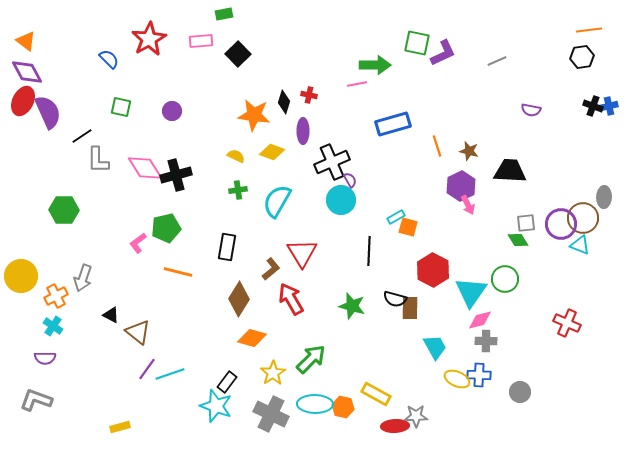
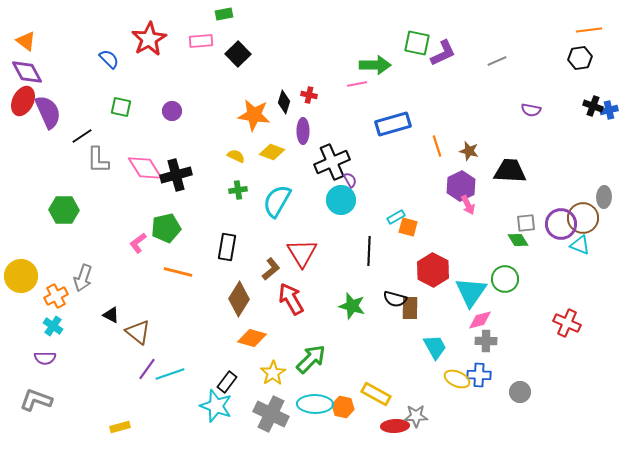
black hexagon at (582, 57): moved 2 px left, 1 px down
blue cross at (609, 106): moved 4 px down
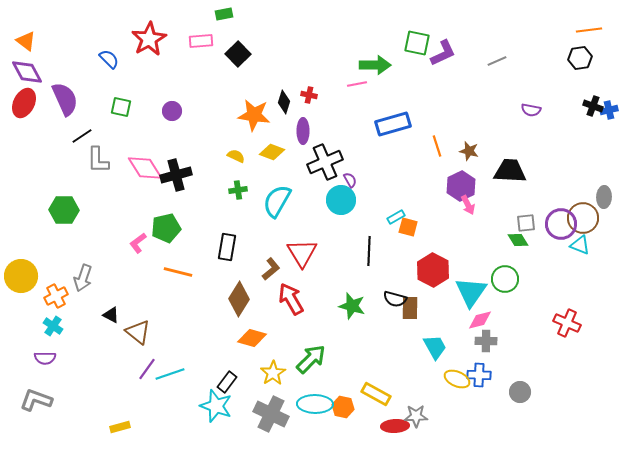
red ellipse at (23, 101): moved 1 px right, 2 px down
purple semicircle at (48, 112): moved 17 px right, 13 px up
black cross at (332, 162): moved 7 px left
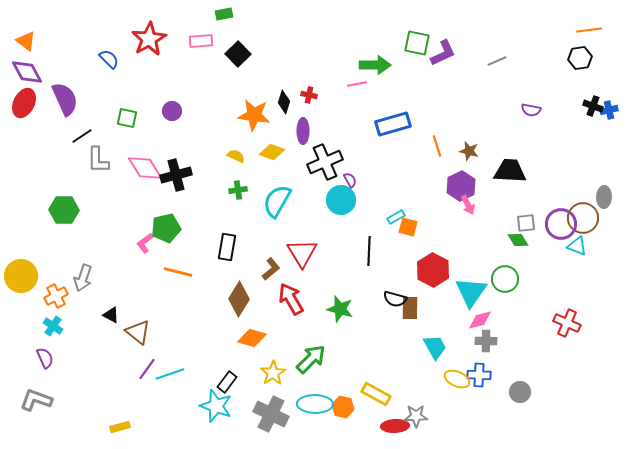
green square at (121, 107): moved 6 px right, 11 px down
pink L-shape at (138, 243): moved 7 px right
cyan triangle at (580, 245): moved 3 px left, 1 px down
green star at (352, 306): moved 12 px left, 3 px down
purple semicircle at (45, 358): rotated 115 degrees counterclockwise
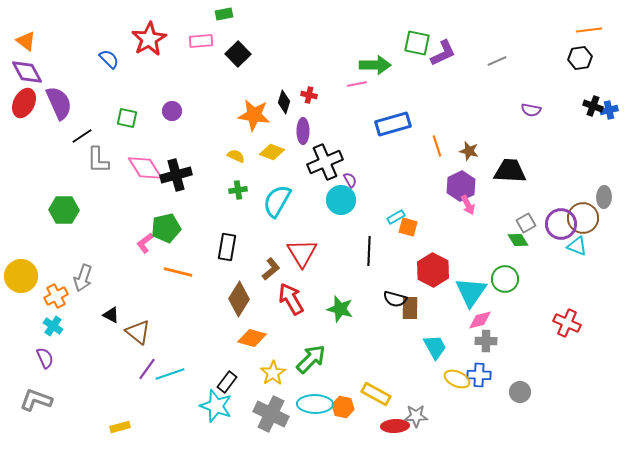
purple semicircle at (65, 99): moved 6 px left, 4 px down
gray square at (526, 223): rotated 24 degrees counterclockwise
